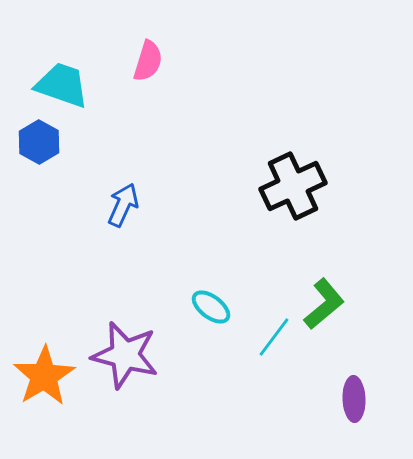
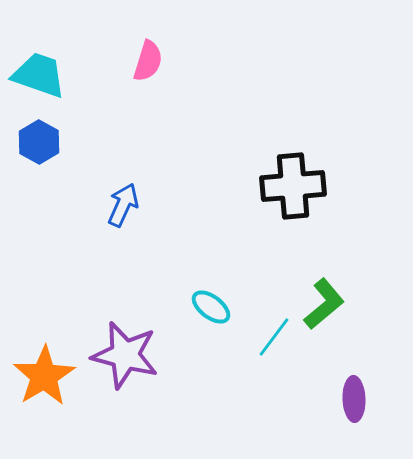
cyan trapezoid: moved 23 px left, 10 px up
black cross: rotated 20 degrees clockwise
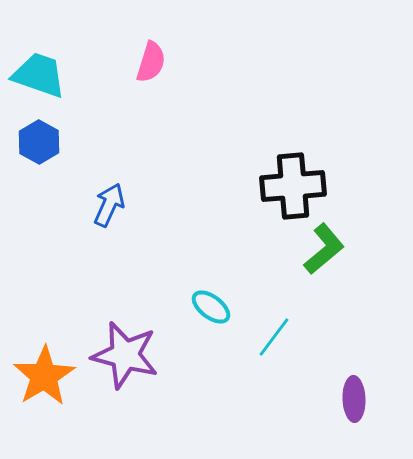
pink semicircle: moved 3 px right, 1 px down
blue arrow: moved 14 px left
green L-shape: moved 55 px up
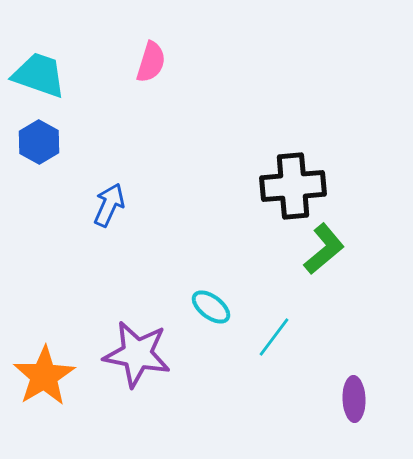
purple star: moved 12 px right, 1 px up; rotated 4 degrees counterclockwise
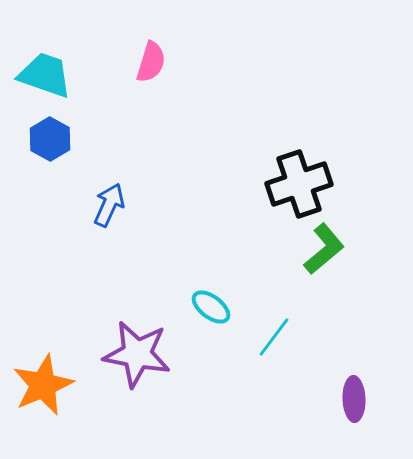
cyan trapezoid: moved 6 px right
blue hexagon: moved 11 px right, 3 px up
black cross: moved 6 px right, 2 px up; rotated 14 degrees counterclockwise
orange star: moved 1 px left, 9 px down; rotated 8 degrees clockwise
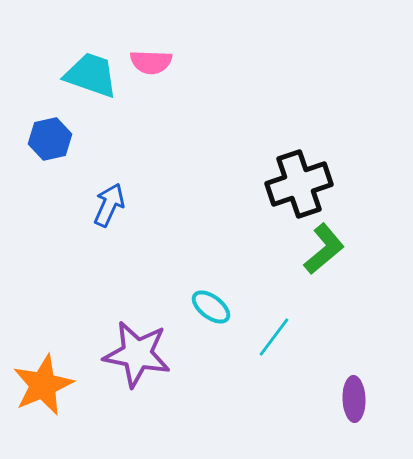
pink semicircle: rotated 75 degrees clockwise
cyan trapezoid: moved 46 px right
blue hexagon: rotated 18 degrees clockwise
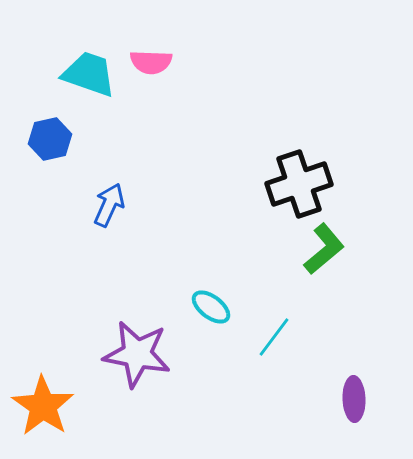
cyan trapezoid: moved 2 px left, 1 px up
orange star: moved 21 px down; rotated 14 degrees counterclockwise
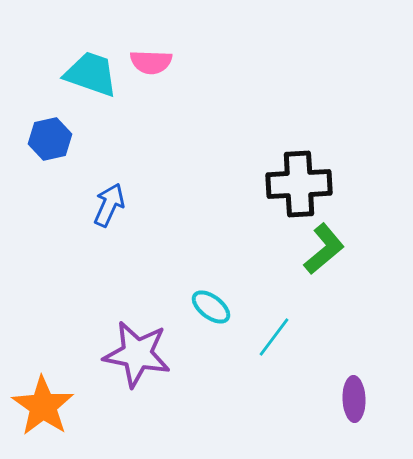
cyan trapezoid: moved 2 px right
black cross: rotated 16 degrees clockwise
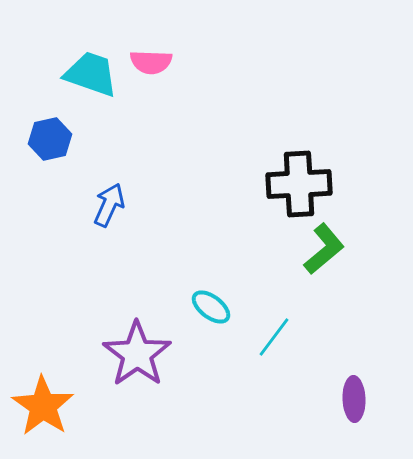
purple star: rotated 26 degrees clockwise
